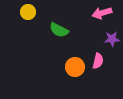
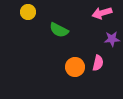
pink semicircle: moved 2 px down
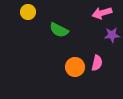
purple star: moved 4 px up
pink semicircle: moved 1 px left
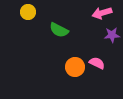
pink semicircle: rotated 77 degrees counterclockwise
